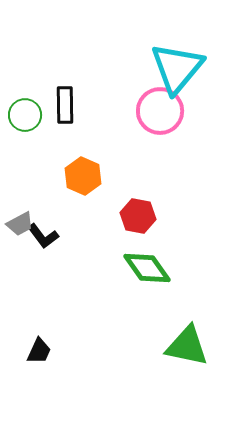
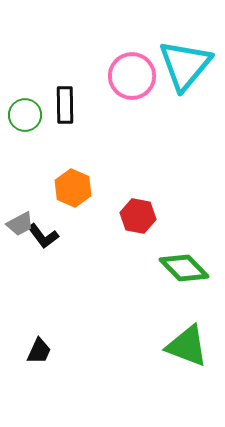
cyan triangle: moved 8 px right, 3 px up
pink circle: moved 28 px left, 35 px up
orange hexagon: moved 10 px left, 12 px down
green diamond: moved 37 px right; rotated 9 degrees counterclockwise
green triangle: rotated 9 degrees clockwise
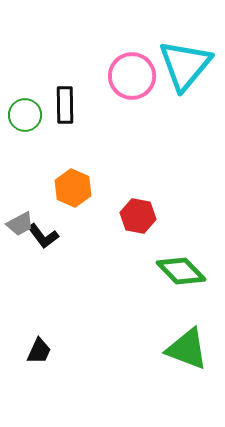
green diamond: moved 3 px left, 3 px down
green triangle: moved 3 px down
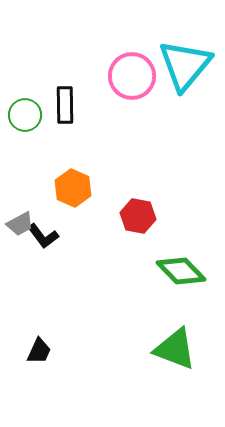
green triangle: moved 12 px left
